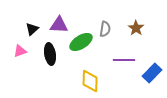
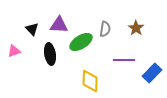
black triangle: rotated 32 degrees counterclockwise
pink triangle: moved 6 px left
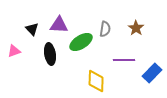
yellow diamond: moved 6 px right
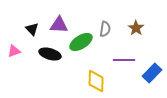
black ellipse: rotated 65 degrees counterclockwise
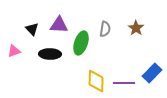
green ellipse: moved 1 px down; rotated 40 degrees counterclockwise
black ellipse: rotated 15 degrees counterclockwise
purple line: moved 23 px down
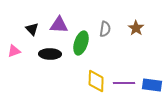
blue rectangle: moved 12 px down; rotated 54 degrees clockwise
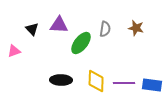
brown star: rotated 21 degrees counterclockwise
green ellipse: rotated 20 degrees clockwise
black ellipse: moved 11 px right, 26 px down
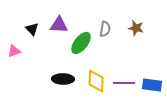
black ellipse: moved 2 px right, 1 px up
